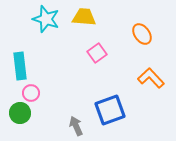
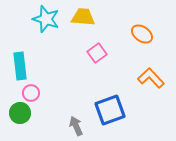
yellow trapezoid: moved 1 px left
orange ellipse: rotated 20 degrees counterclockwise
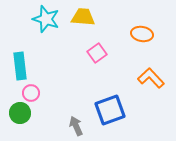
orange ellipse: rotated 25 degrees counterclockwise
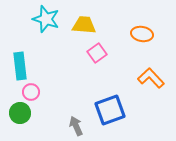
yellow trapezoid: moved 1 px right, 8 px down
pink circle: moved 1 px up
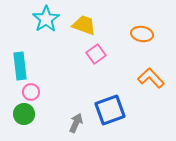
cyan star: rotated 20 degrees clockwise
yellow trapezoid: rotated 15 degrees clockwise
pink square: moved 1 px left, 1 px down
green circle: moved 4 px right, 1 px down
gray arrow: moved 3 px up; rotated 48 degrees clockwise
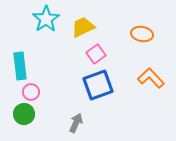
yellow trapezoid: moved 1 px left, 2 px down; rotated 45 degrees counterclockwise
blue square: moved 12 px left, 25 px up
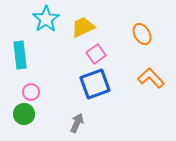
orange ellipse: rotated 50 degrees clockwise
cyan rectangle: moved 11 px up
blue square: moved 3 px left, 1 px up
gray arrow: moved 1 px right
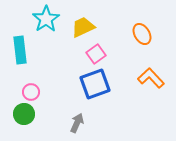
cyan rectangle: moved 5 px up
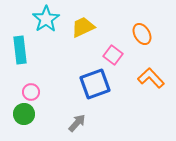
pink square: moved 17 px right, 1 px down; rotated 18 degrees counterclockwise
gray arrow: rotated 18 degrees clockwise
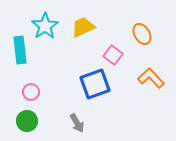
cyan star: moved 1 px left, 7 px down
green circle: moved 3 px right, 7 px down
gray arrow: rotated 108 degrees clockwise
